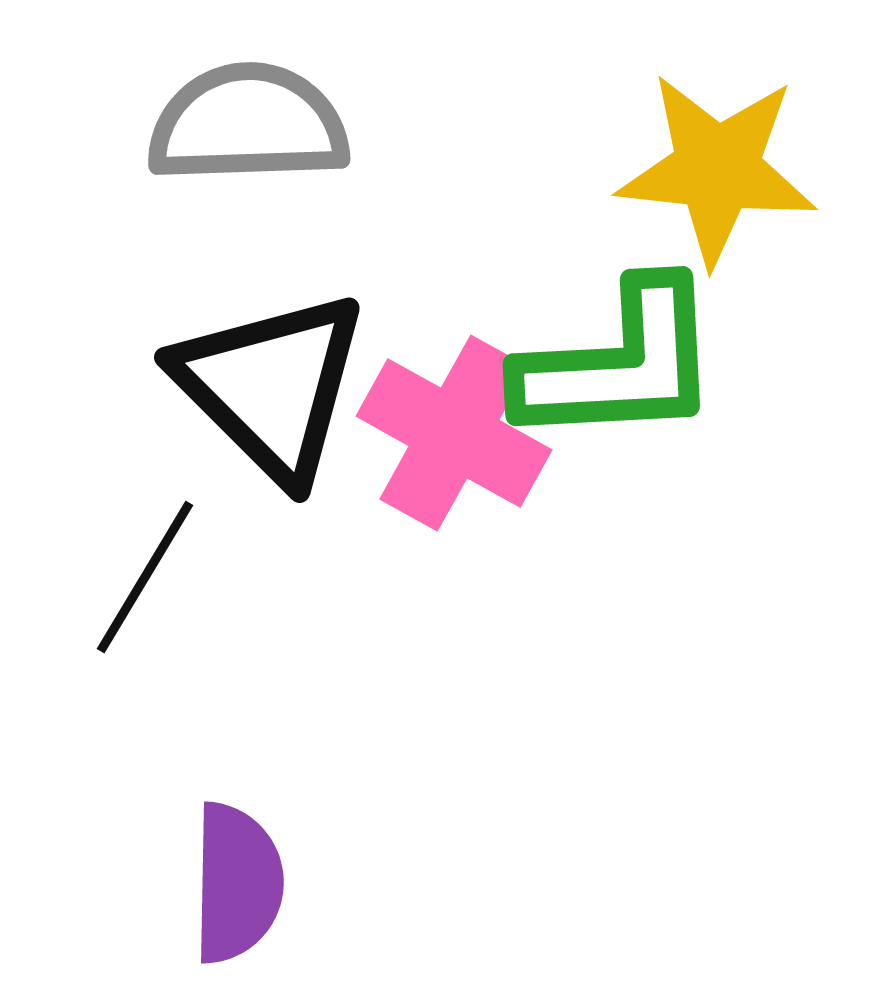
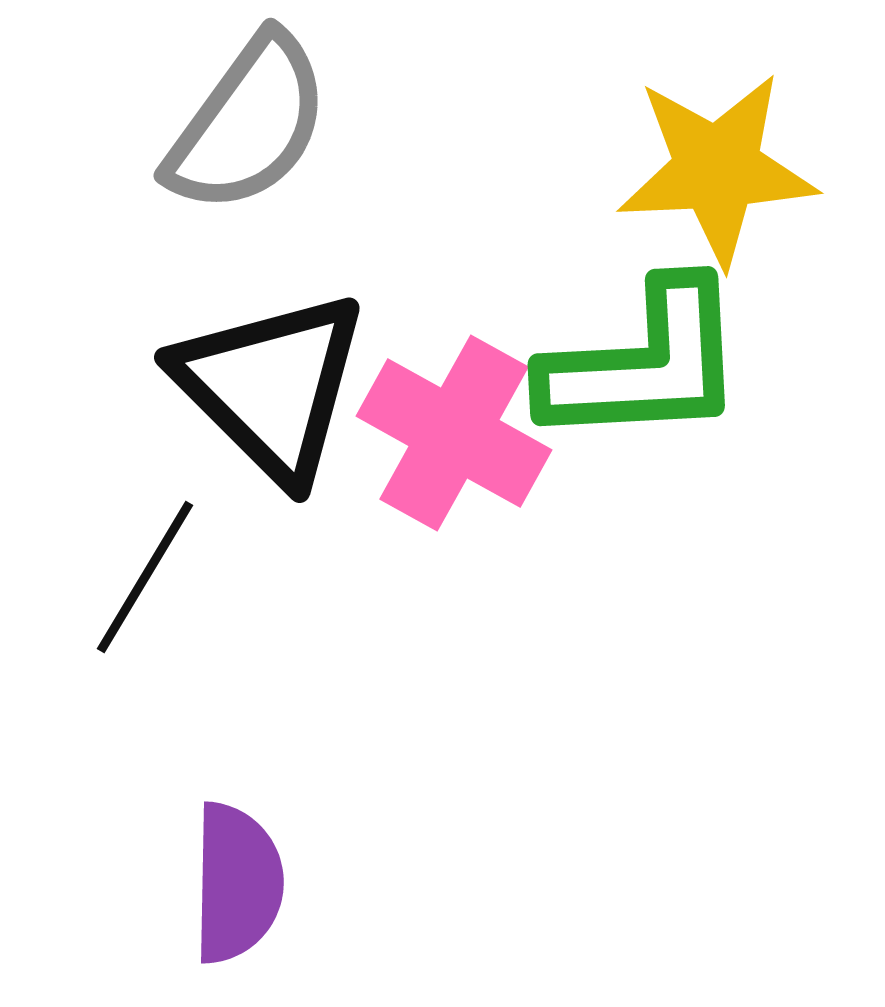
gray semicircle: rotated 128 degrees clockwise
yellow star: rotated 9 degrees counterclockwise
green L-shape: moved 25 px right
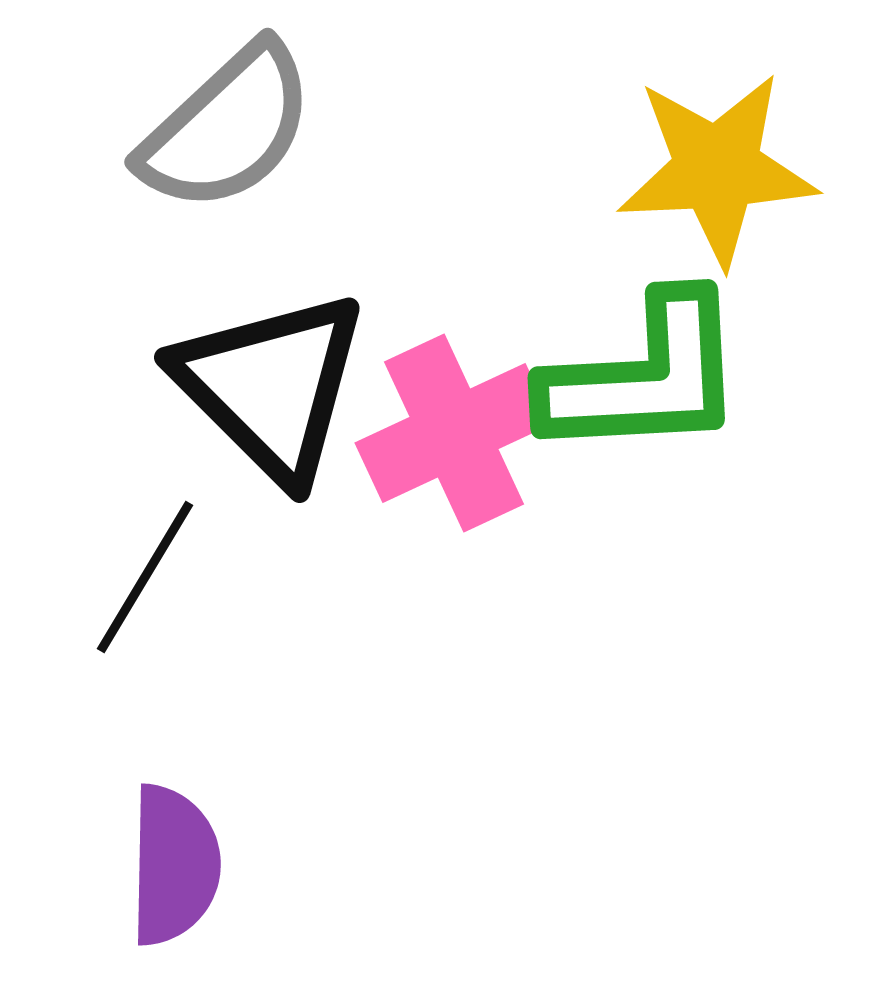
gray semicircle: moved 21 px left, 4 px down; rotated 11 degrees clockwise
green L-shape: moved 13 px down
pink cross: rotated 36 degrees clockwise
purple semicircle: moved 63 px left, 18 px up
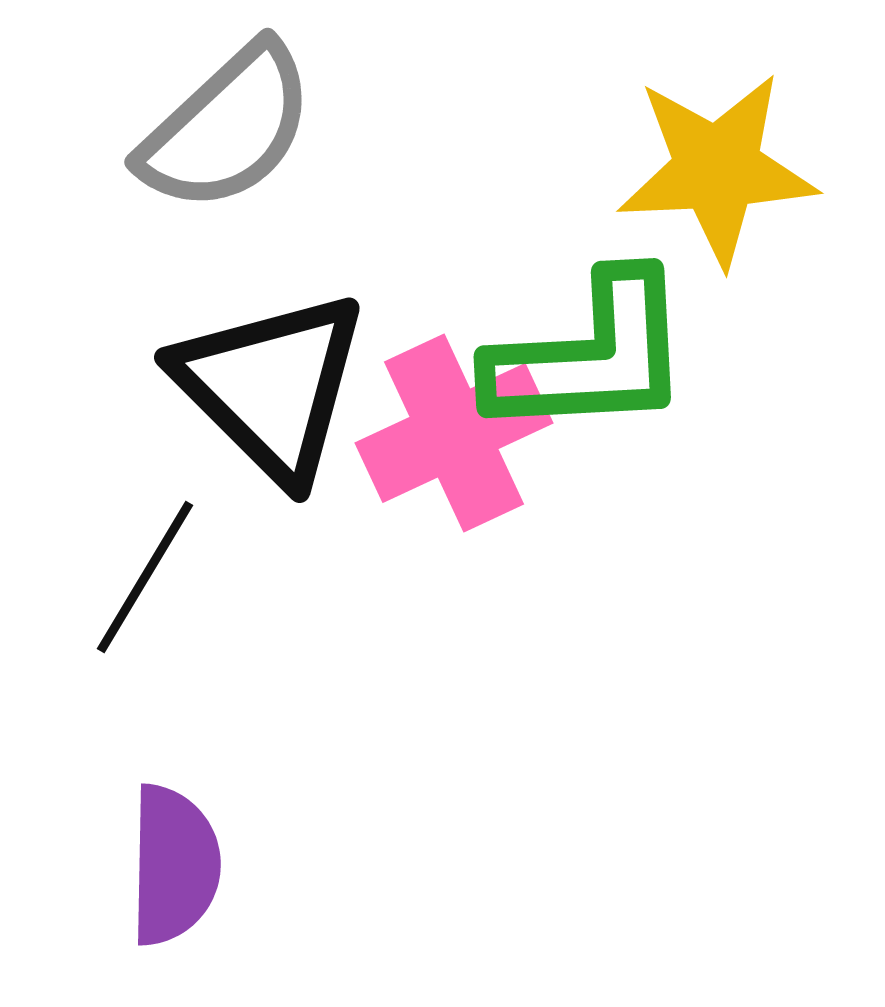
green L-shape: moved 54 px left, 21 px up
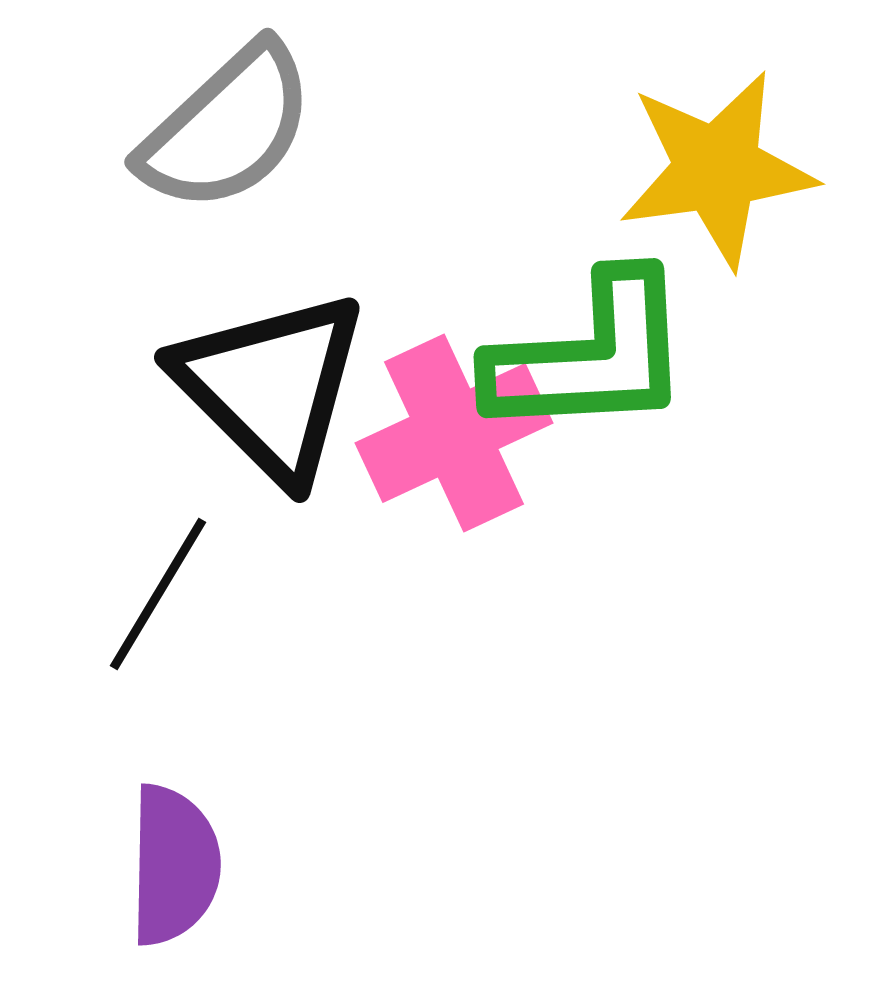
yellow star: rotated 5 degrees counterclockwise
black line: moved 13 px right, 17 px down
